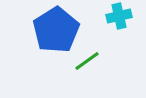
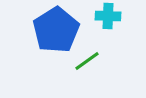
cyan cross: moved 11 px left; rotated 15 degrees clockwise
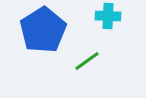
blue pentagon: moved 13 px left
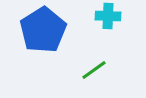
green line: moved 7 px right, 9 px down
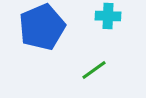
blue pentagon: moved 1 px left, 3 px up; rotated 9 degrees clockwise
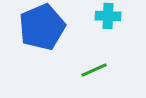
green line: rotated 12 degrees clockwise
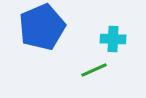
cyan cross: moved 5 px right, 23 px down
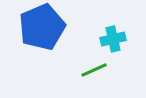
cyan cross: rotated 15 degrees counterclockwise
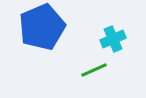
cyan cross: rotated 10 degrees counterclockwise
